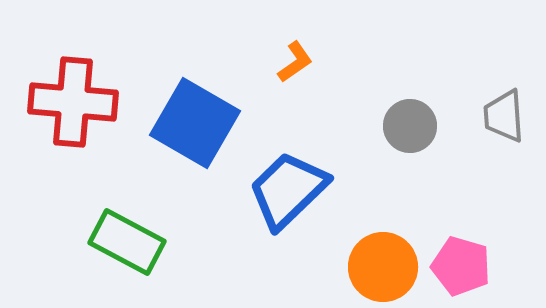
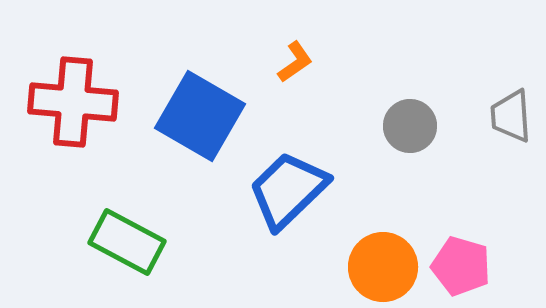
gray trapezoid: moved 7 px right
blue square: moved 5 px right, 7 px up
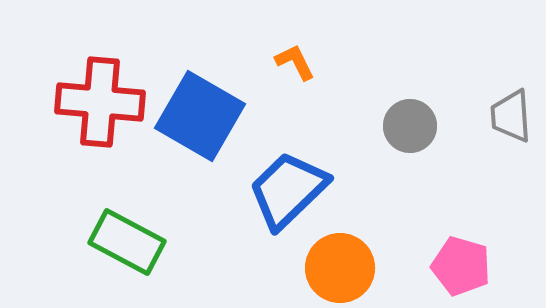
orange L-shape: rotated 81 degrees counterclockwise
red cross: moved 27 px right
orange circle: moved 43 px left, 1 px down
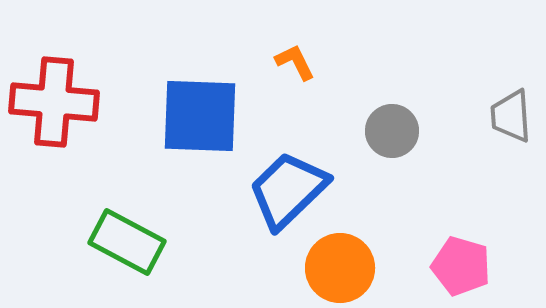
red cross: moved 46 px left
blue square: rotated 28 degrees counterclockwise
gray circle: moved 18 px left, 5 px down
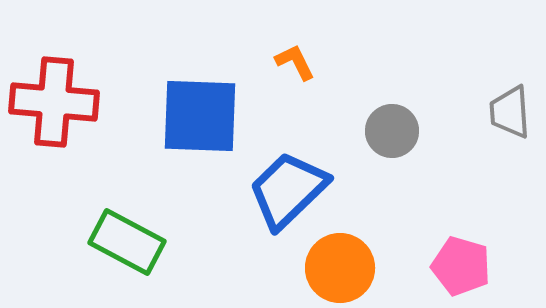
gray trapezoid: moved 1 px left, 4 px up
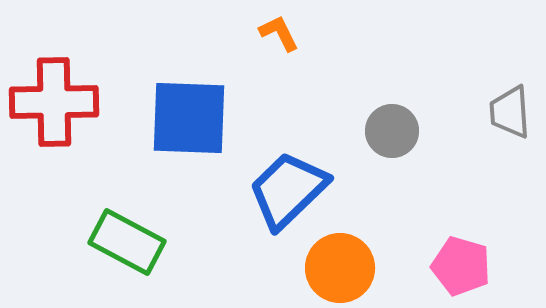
orange L-shape: moved 16 px left, 29 px up
red cross: rotated 6 degrees counterclockwise
blue square: moved 11 px left, 2 px down
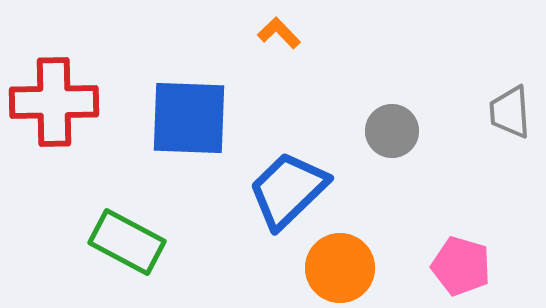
orange L-shape: rotated 18 degrees counterclockwise
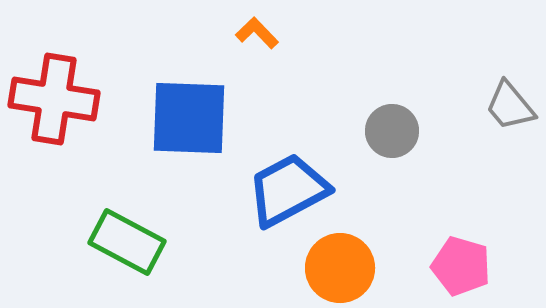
orange L-shape: moved 22 px left
red cross: moved 3 px up; rotated 10 degrees clockwise
gray trapezoid: moved 6 px up; rotated 36 degrees counterclockwise
blue trapezoid: rotated 16 degrees clockwise
